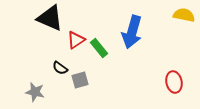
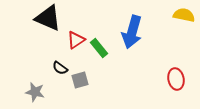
black triangle: moved 2 px left
red ellipse: moved 2 px right, 3 px up
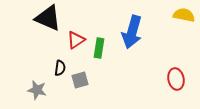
green rectangle: rotated 48 degrees clockwise
black semicircle: rotated 119 degrees counterclockwise
gray star: moved 2 px right, 2 px up
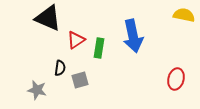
blue arrow: moved 1 px right, 4 px down; rotated 28 degrees counterclockwise
red ellipse: rotated 25 degrees clockwise
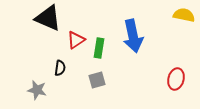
gray square: moved 17 px right
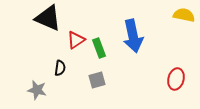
green rectangle: rotated 30 degrees counterclockwise
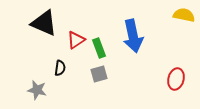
black triangle: moved 4 px left, 5 px down
gray square: moved 2 px right, 6 px up
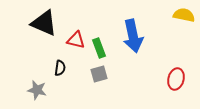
red triangle: rotated 48 degrees clockwise
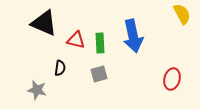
yellow semicircle: moved 2 px left, 1 px up; rotated 50 degrees clockwise
green rectangle: moved 1 px right, 5 px up; rotated 18 degrees clockwise
red ellipse: moved 4 px left
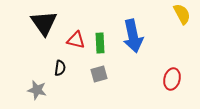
black triangle: rotated 32 degrees clockwise
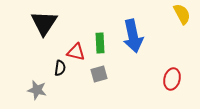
black triangle: rotated 8 degrees clockwise
red triangle: moved 12 px down
